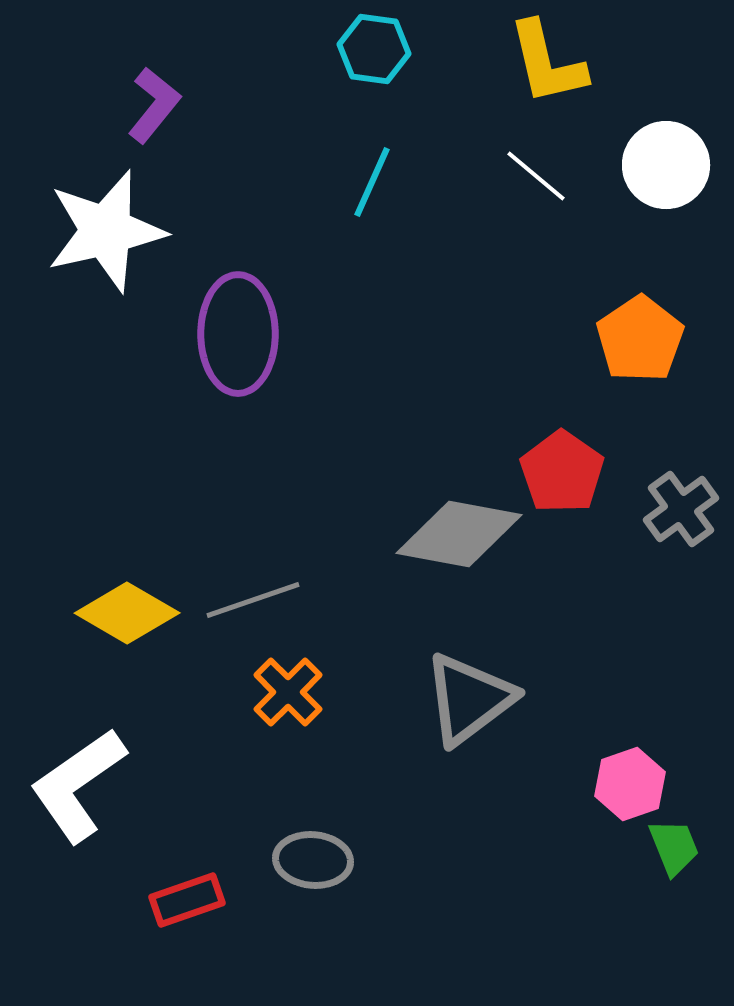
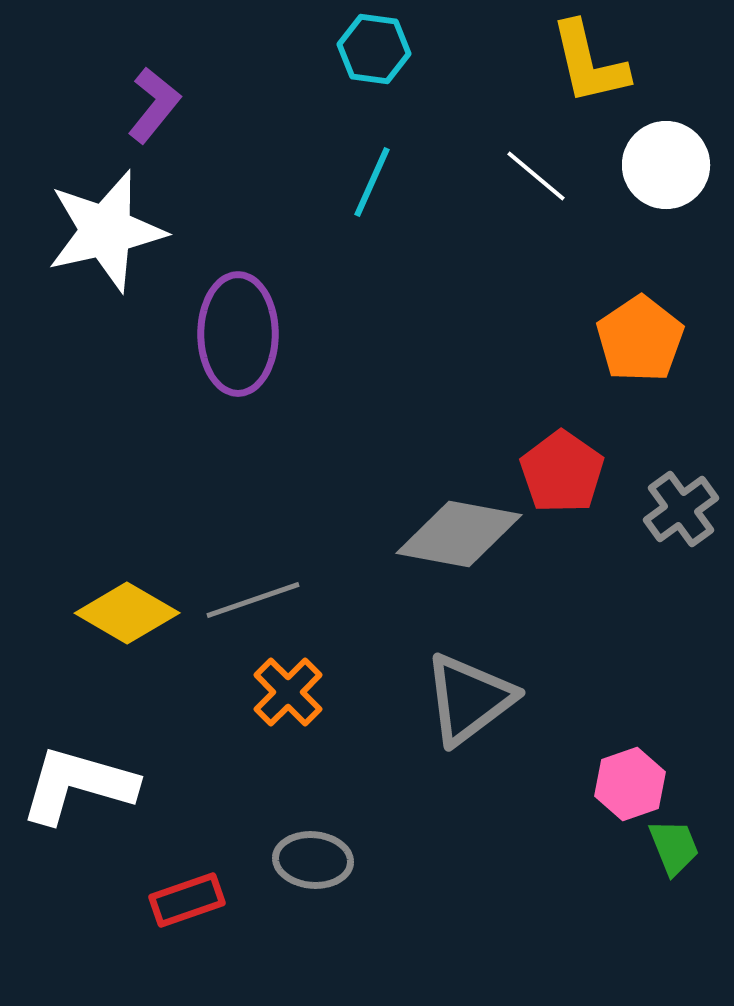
yellow L-shape: moved 42 px right
white L-shape: rotated 51 degrees clockwise
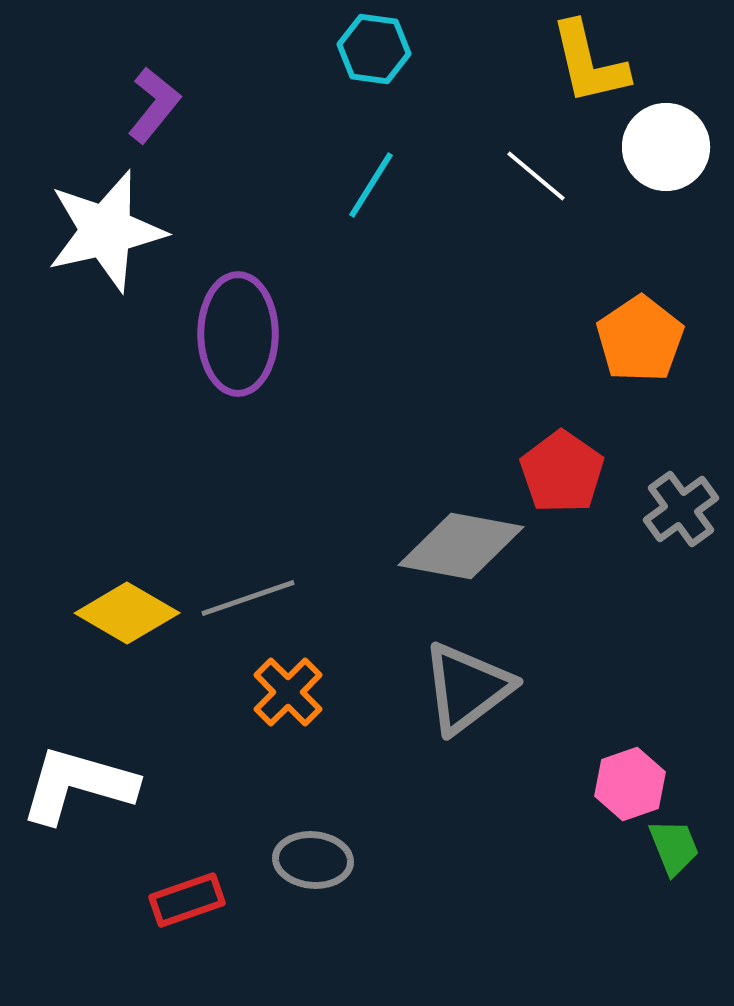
white circle: moved 18 px up
cyan line: moved 1 px left, 3 px down; rotated 8 degrees clockwise
gray diamond: moved 2 px right, 12 px down
gray line: moved 5 px left, 2 px up
gray triangle: moved 2 px left, 11 px up
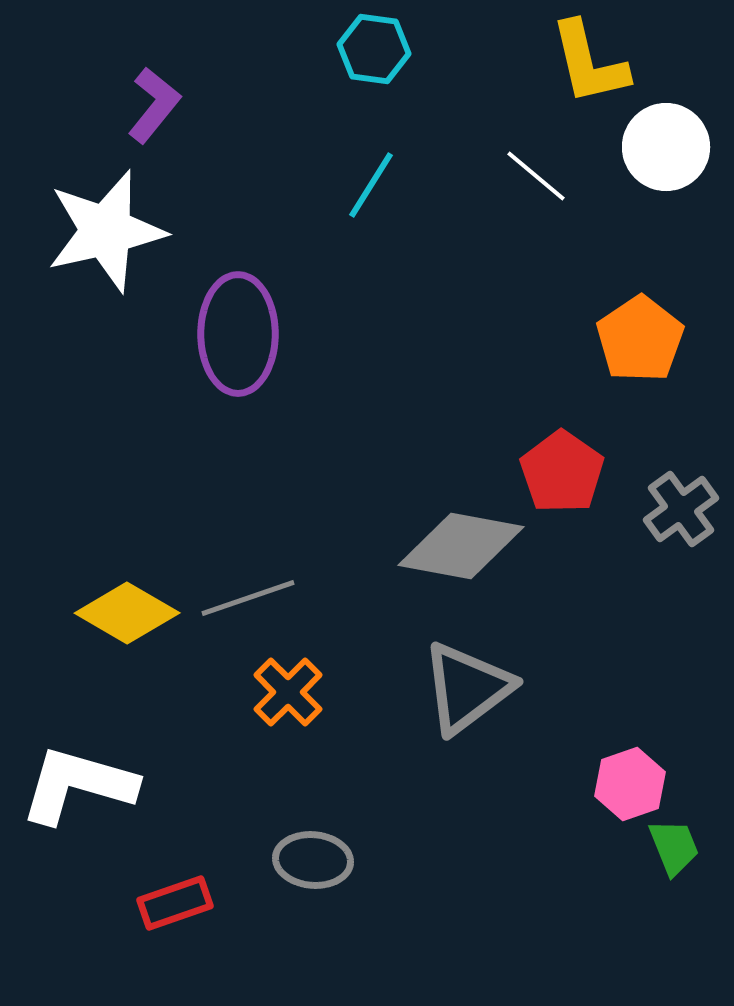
red rectangle: moved 12 px left, 3 px down
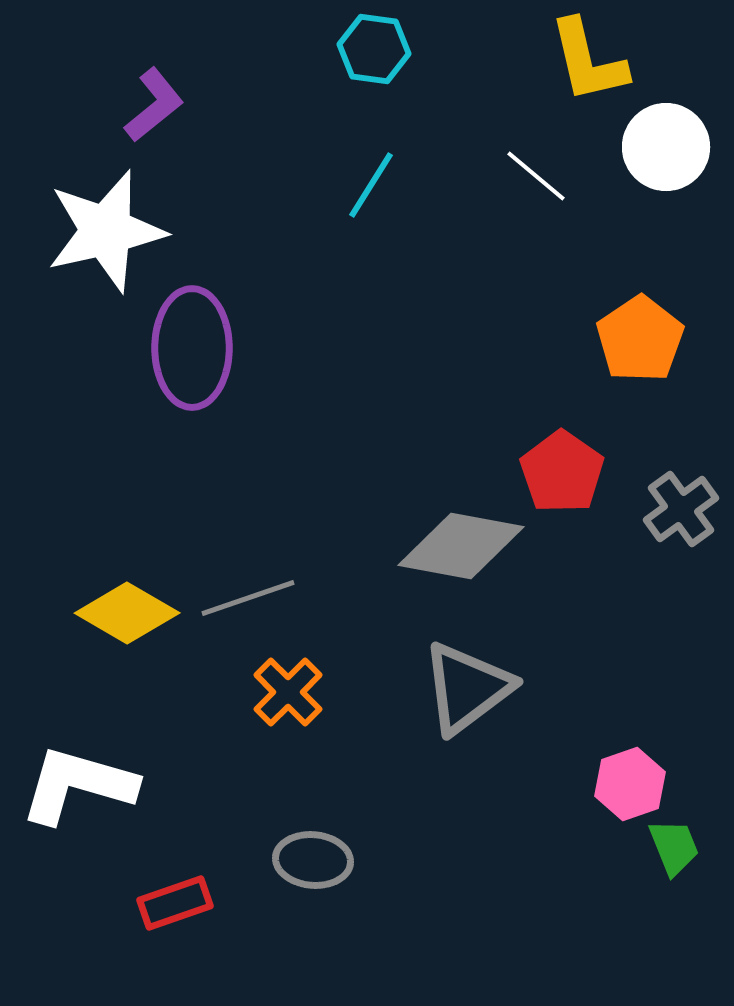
yellow L-shape: moved 1 px left, 2 px up
purple L-shape: rotated 12 degrees clockwise
purple ellipse: moved 46 px left, 14 px down
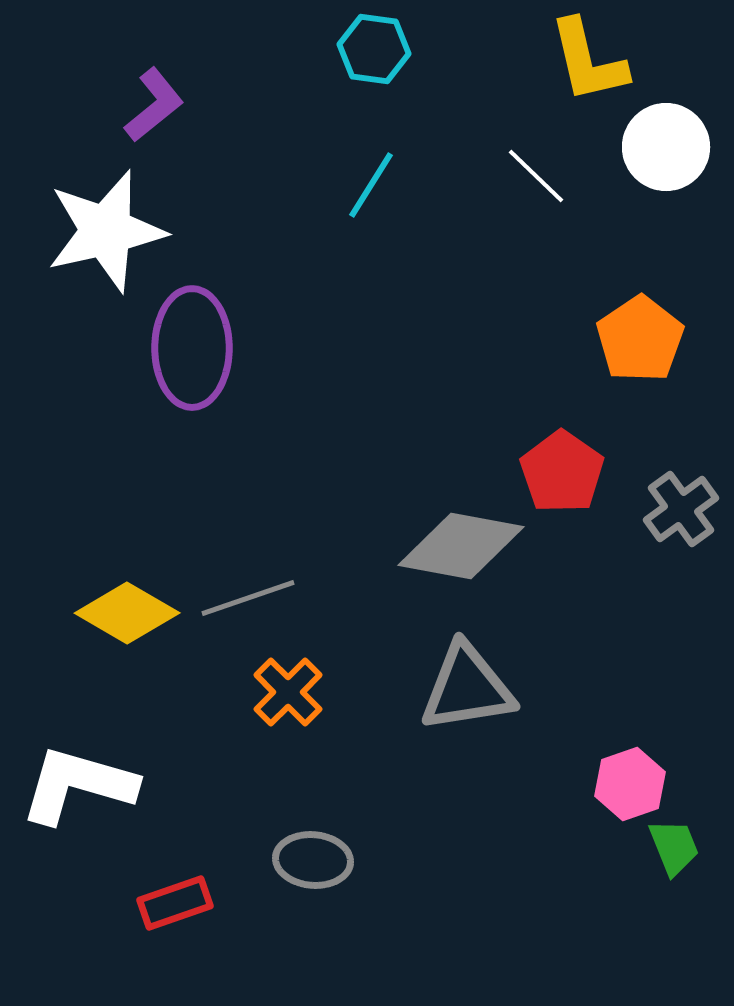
white line: rotated 4 degrees clockwise
gray triangle: rotated 28 degrees clockwise
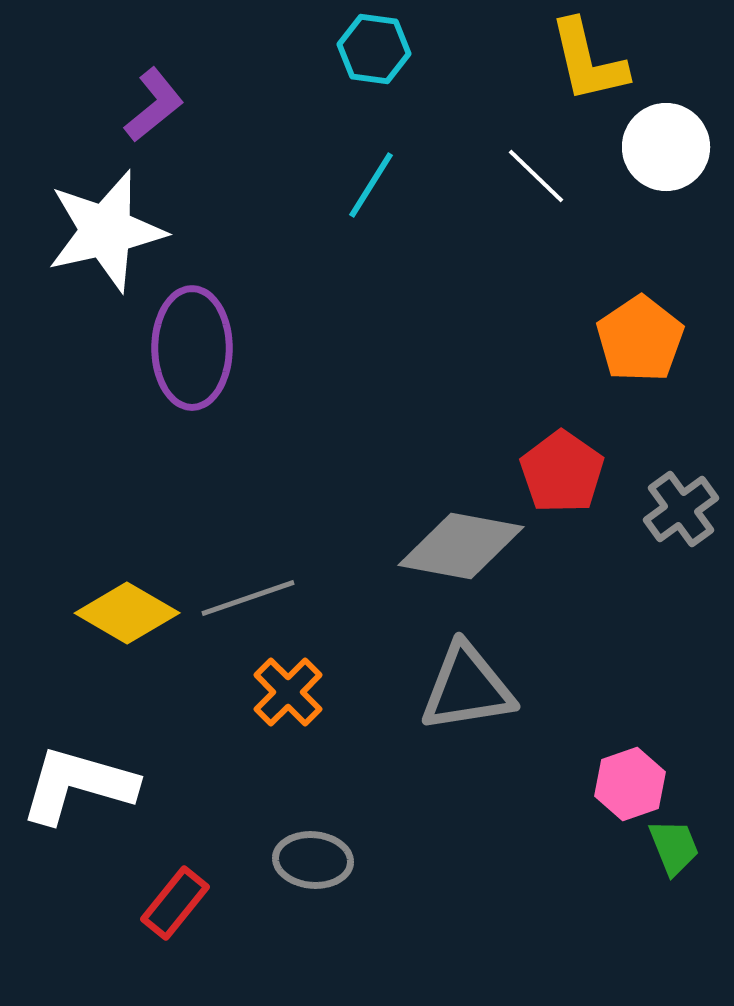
red rectangle: rotated 32 degrees counterclockwise
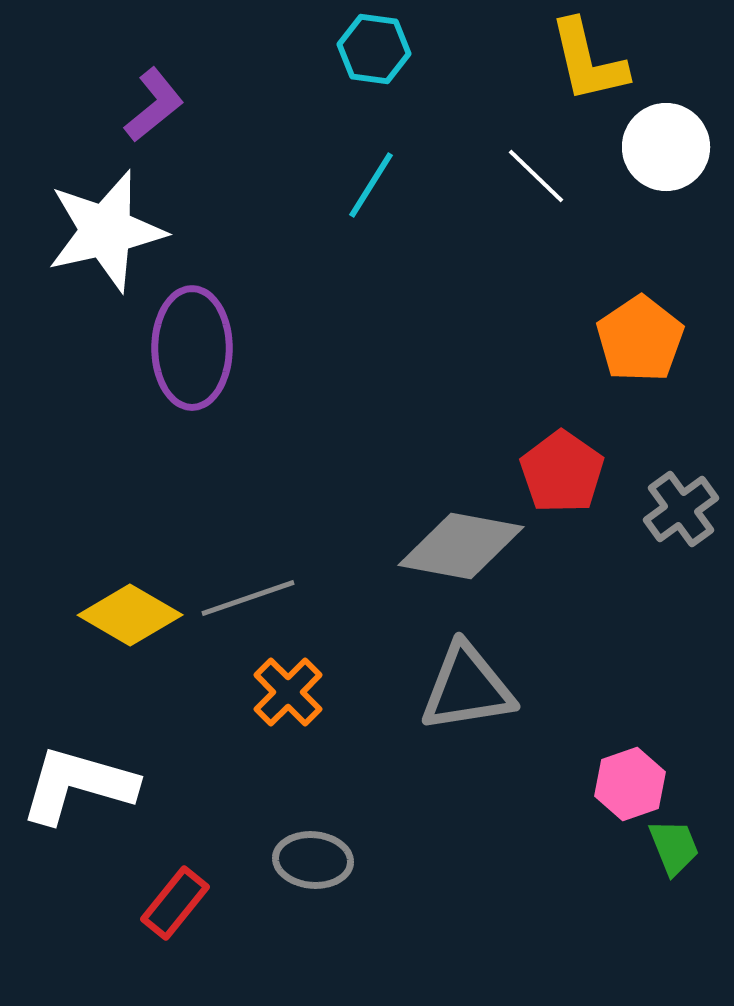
yellow diamond: moved 3 px right, 2 px down
